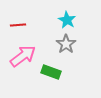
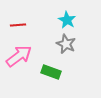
gray star: rotated 12 degrees counterclockwise
pink arrow: moved 4 px left
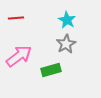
red line: moved 2 px left, 7 px up
gray star: rotated 18 degrees clockwise
green rectangle: moved 2 px up; rotated 36 degrees counterclockwise
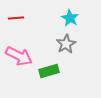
cyan star: moved 3 px right, 2 px up
pink arrow: rotated 64 degrees clockwise
green rectangle: moved 2 px left, 1 px down
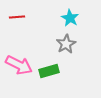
red line: moved 1 px right, 1 px up
pink arrow: moved 9 px down
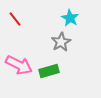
red line: moved 2 px left, 2 px down; rotated 56 degrees clockwise
gray star: moved 5 px left, 2 px up
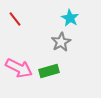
pink arrow: moved 3 px down
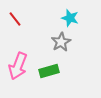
cyan star: rotated 12 degrees counterclockwise
pink arrow: moved 1 px left, 2 px up; rotated 84 degrees clockwise
